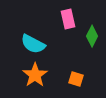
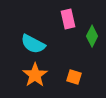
orange square: moved 2 px left, 2 px up
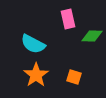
green diamond: rotated 65 degrees clockwise
orange star: moved 1 px right
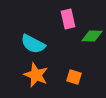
orange star: rotated 15 degrees counterclockwise
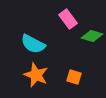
pink rectangle: rotated 24 degrees counterclockwise
green diamond: rotated 15 degrees clockwise
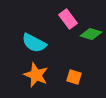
green diamond: moved 1 px left, 2 px up
cyan semicircle: moved 1 px right, 1 px up
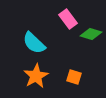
cyan semicircle: rotated 15 degrees clockwise
orange star: moved 1 px down; rotated 20 degrees clockwise
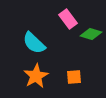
orange square: rotated 21 degrees counterclockwise
